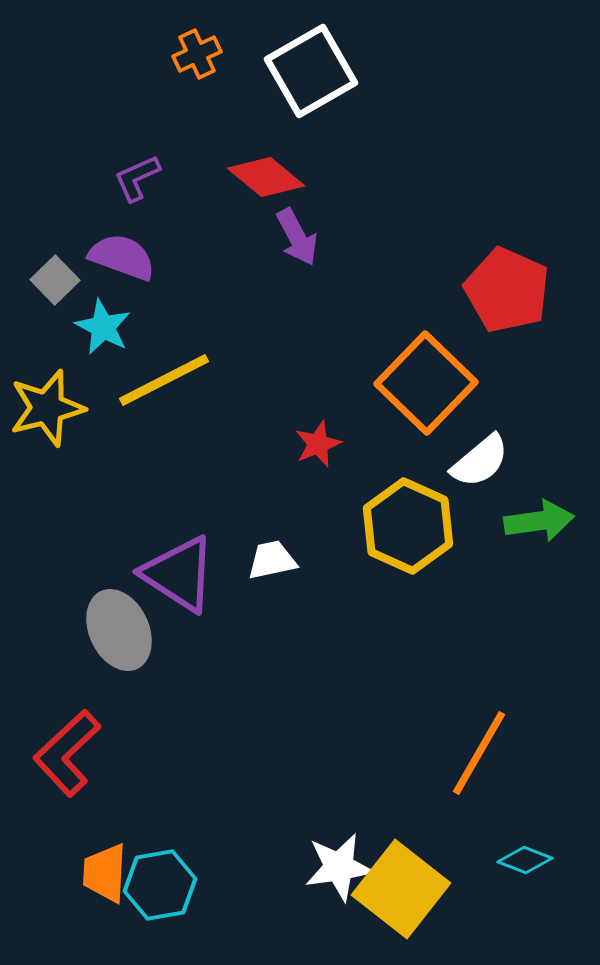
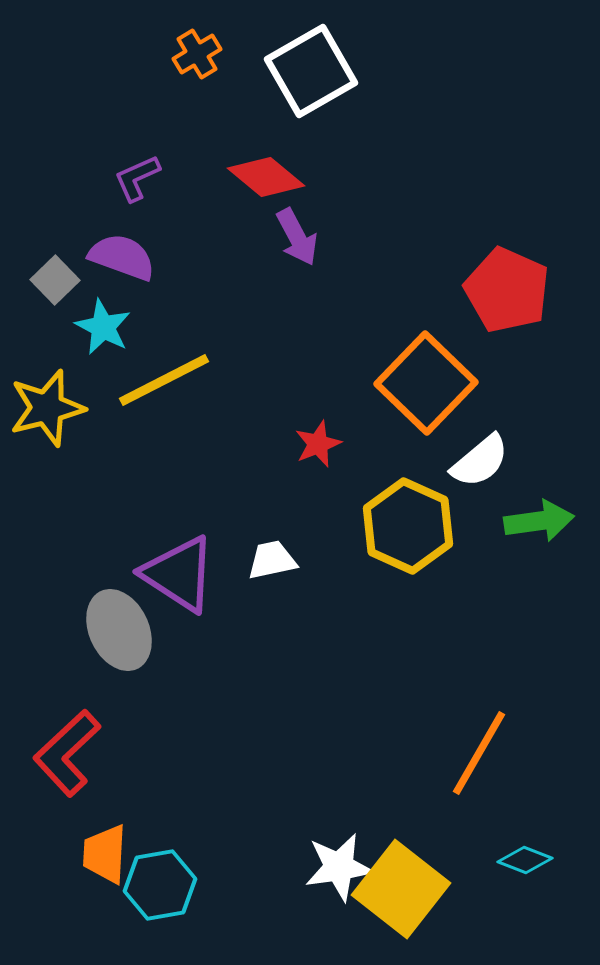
orange cross: rotated 6 degrees counterclockwise
orange trapezoid: moved 19 px up
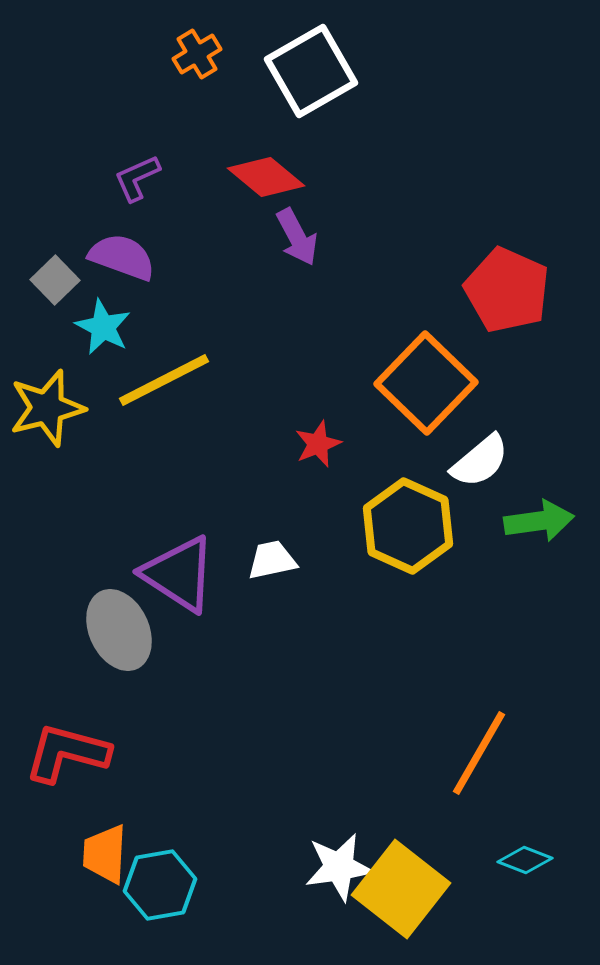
red L-shape: rotated 58 degrees clockwise
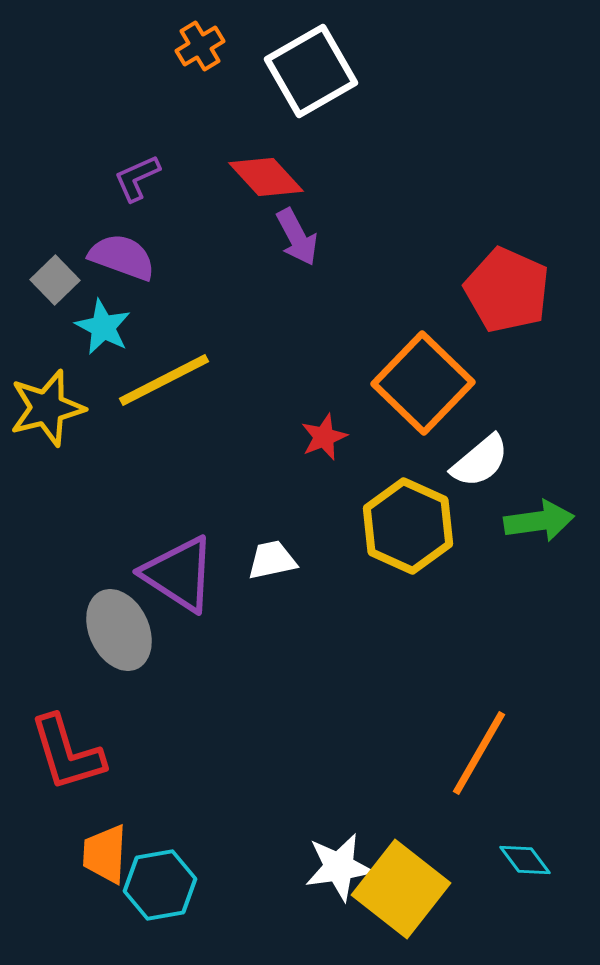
orange cross: moved 3 px right, 8 px up
red diamond: rotated 8 degrees clockwise
orange square: moved 3 px left
red star: moved 6 px right, 7 px up
red L-shape: rotated 122 degrees counterclockwise
cyan diamond: rotated 32 degrees clockwise
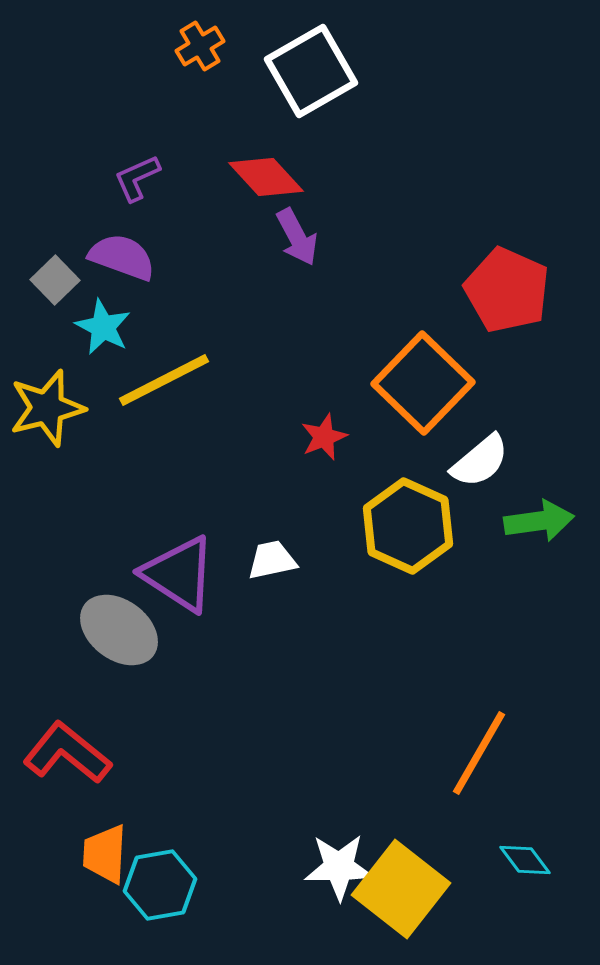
gray ellipse: rotated 28 degrees counterclockwise
red L-shape: rotated 146 degrees clockwise
white star: rotated 8 degrees clockwise
